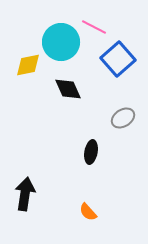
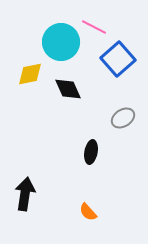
yellow diamond: moved 2 px right, 9 px down
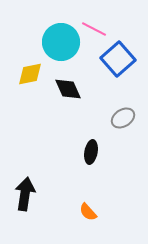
pink line: moved 2 px down
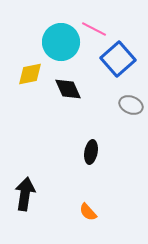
gray ellipse: moved 8 px right, 13 px up; rotated 55 degrees clockwise
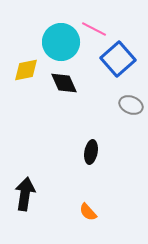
yellow diamond: moved 4 px left, 4 px up
black diamond: moved 4 px left, 6 px up
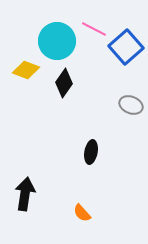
cyan circle: moved 4 px left, 1 px up
blue square: moved 8 px right, 12 px up
yellow diamond: rotated 32 degrees clockwise
black diamond: rotated 60 degrees clockwise
orange semicircle: moved 6 px left, 1 px down
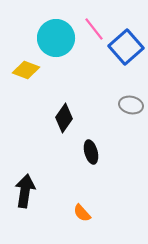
pink line: rotated 25 degrees clockwise
cyan circle: moved 1 px left, 3 px up
black diamond: moved 35 px down
gray ellipse: rotated 10 degrees counterclockwise
black ellipse: rotated 25 degrees counterclockwise
black arrow: moved 3 px up
